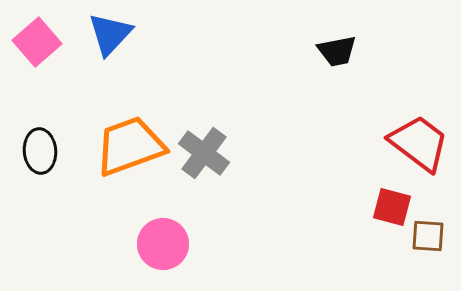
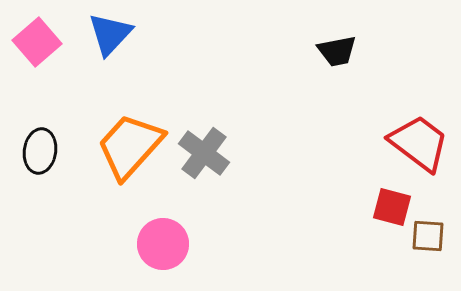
orange trapezoid: rotated 28 degrees counterclockwise
black ellipse: rotated 12 degrees clockwise
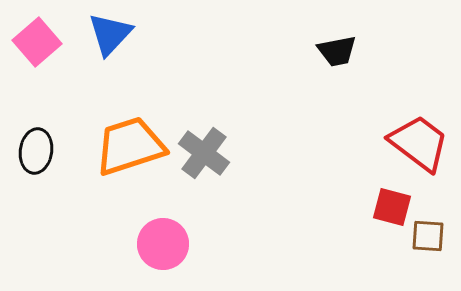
orange trapezoid: rotated 30 degrees clockwise
black ellipse: moved 4 px left
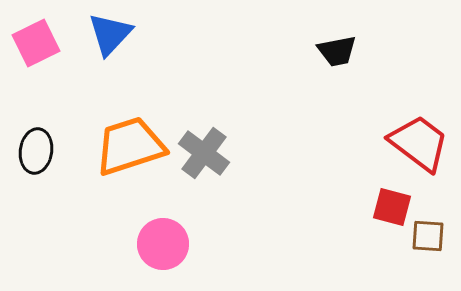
pink square: moved 1 px left, 1 px down; rotated 15 degrees clockwise
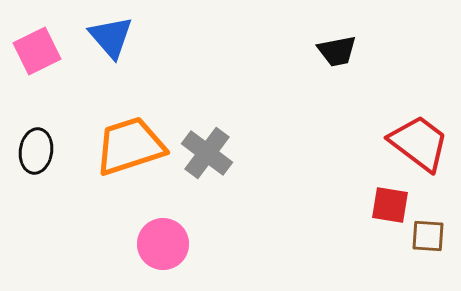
blue triangle: moved 1 px right, 3 px down; rotated 24 degrees counterclockwise
pink square: moved 1 px right, 8 px down
gray cross: moved 3 px right
red square: moved 2 px left, 2 px up; rotated 6 degrees counterclockwise
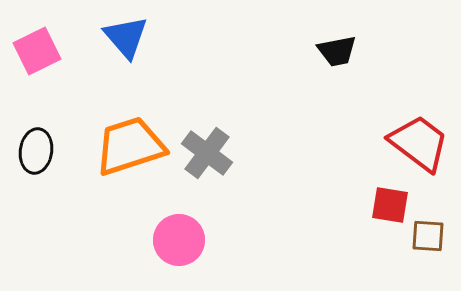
blue triangle: moved 15 px right
pink circle: moved 16 px right, 4 px up
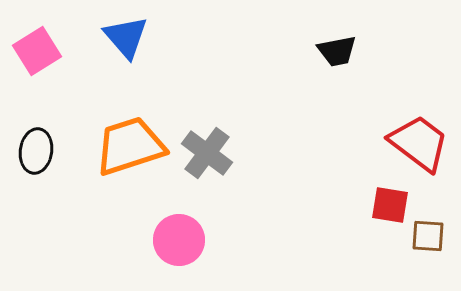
pink square: rotated 6 degrees counterclockwise
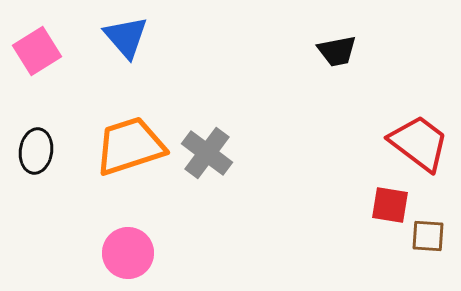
pink circle: moved 51 px left, 13 px down
